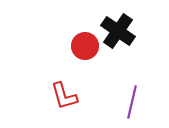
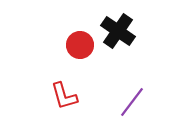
red circle: moved 5 px left, 1 px up
purple line: rotated 24 degrees clockwise
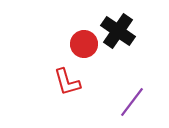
red circle: moved 4 px right, 1 px up
red L-shape: moved 3 px right, 14 px up
